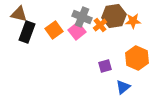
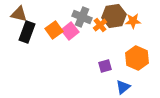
pink square: moved 7 px left
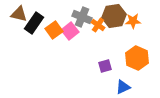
orange cross: moved 2 px left; rotated 16 degrees counterclockwise
black rectangle: moved 7 px right, 9 px up; rotated 15 degrees clockwise
blue triangle: rotated 14 degrees clockwise
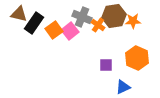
purple square: moved 1 px right, 1 px up; rotated 16 degrees clockwise
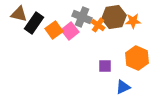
brown hexagon: moved 1 px down
purple square: moved 1 px left, 1 px down
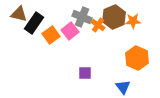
brown hexagon: rotated 15 degrees counterclockwise
orange square: moved 3 px left, 5 px down
purple square: moved 20 px left, 7 px down
blue triangle: rotated 42 degrees counterclockwise
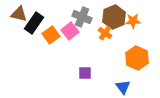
orange cross: moved 7 px right, 8 px down
